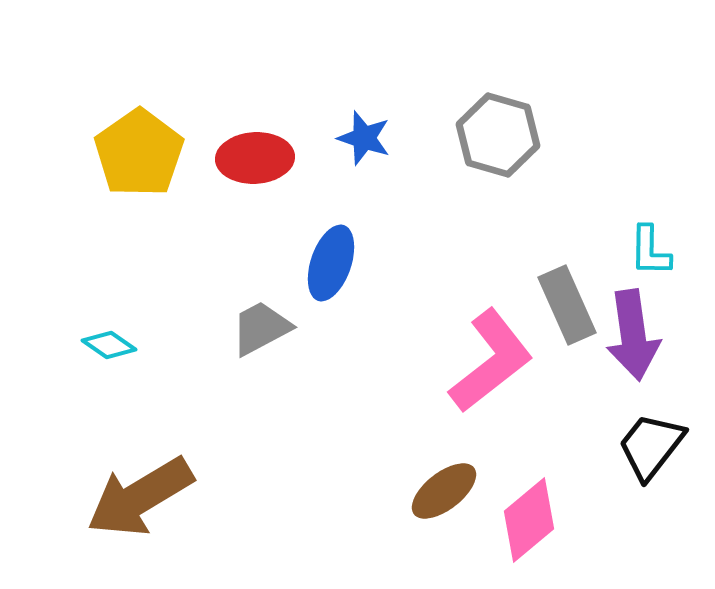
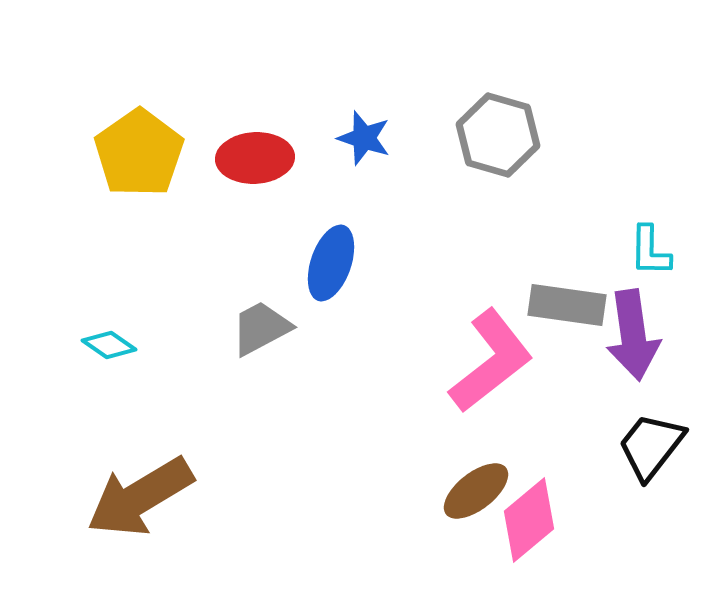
gray rectangle: rotated 58 degrees counterclockwise
brown ellipse: moved 32 px right
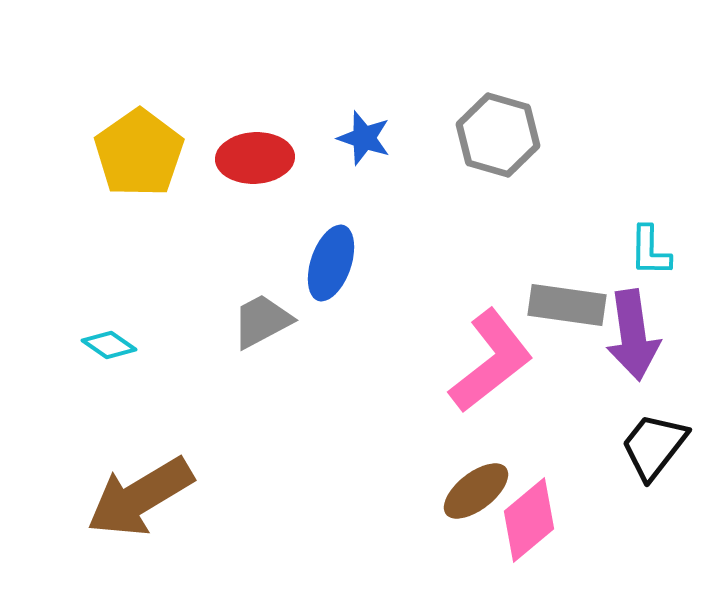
gray trapezoid: moved 1 px right, 7 px up
black trapezoid: moved 3 px right
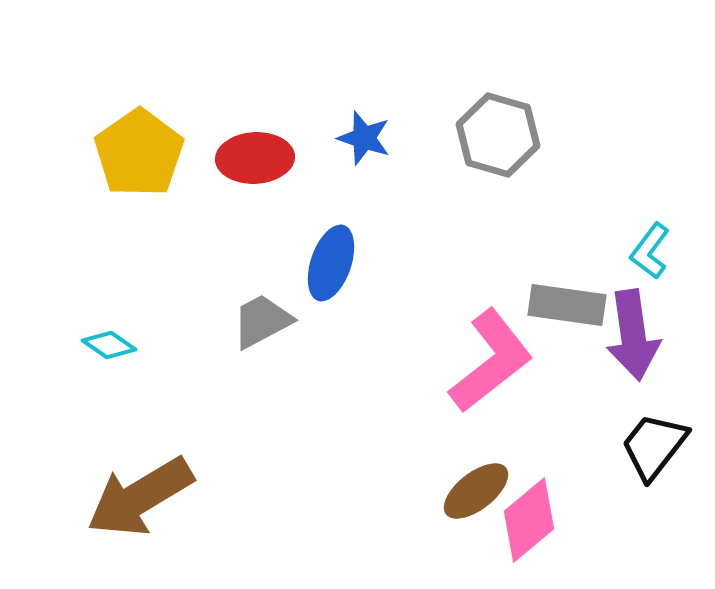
cyan L-shape: rotated 36 degrees clockwise
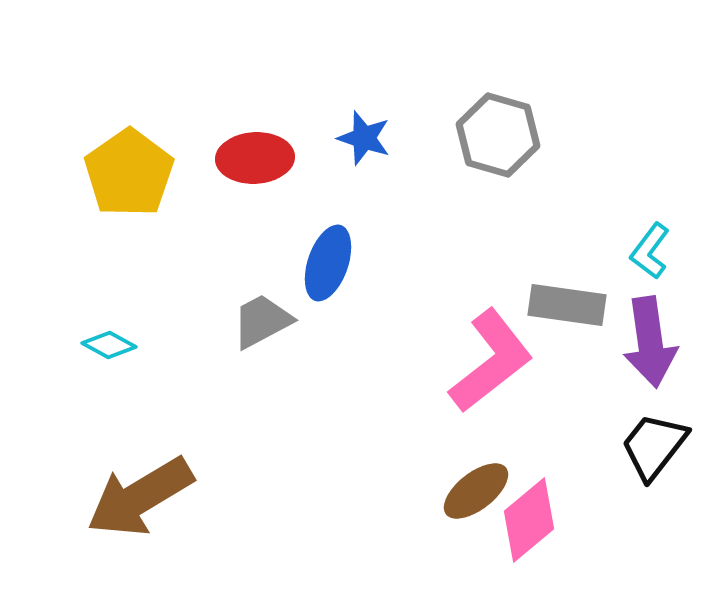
yellow pentagon: moved 10 px left, 20 px down
blue ellipse: moved 3 px left
purple arrow: moved 17 px right, 7 px down
cyan diamond: rotated 6 degrees counterclockwise
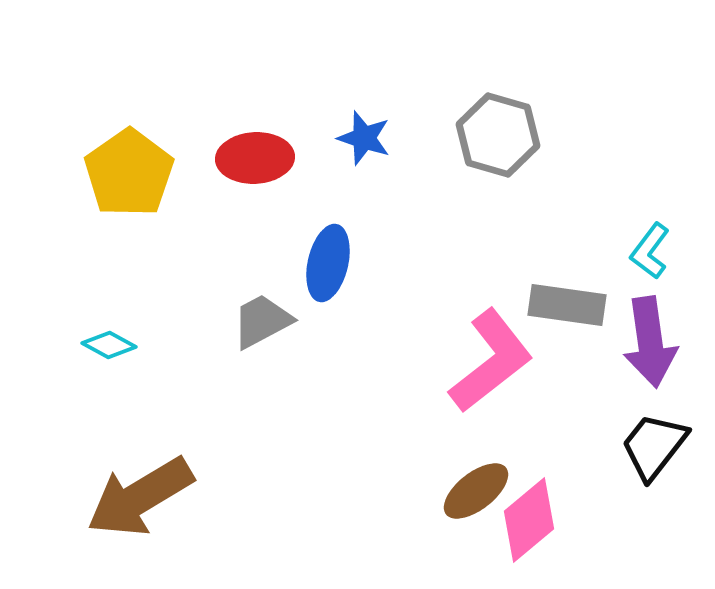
blue ellipse: rotated 6 degrees counterclockwise
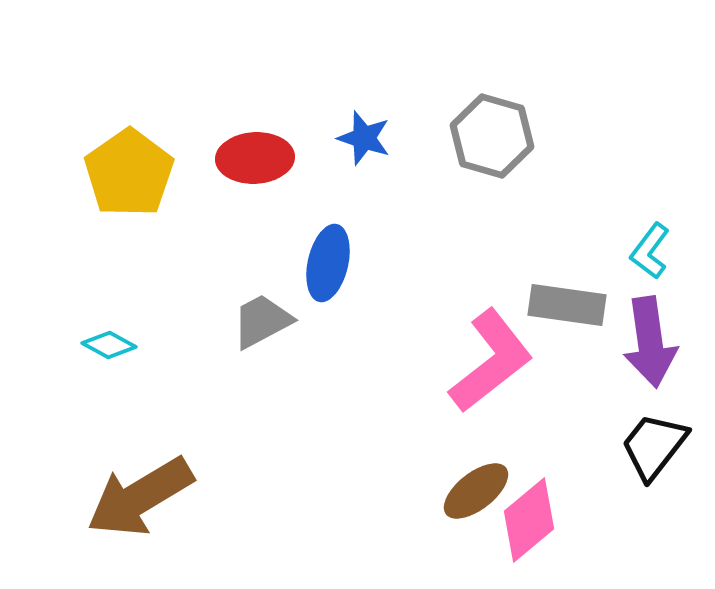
gray hexagon: moved 6 px left, 1 px down
